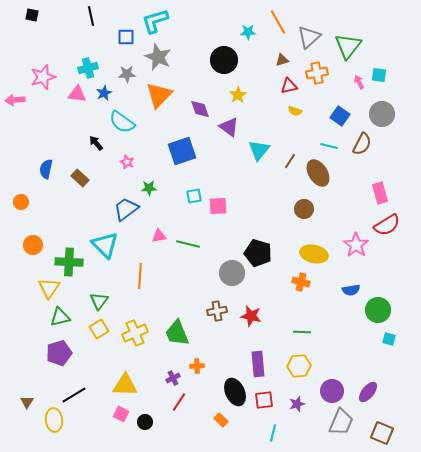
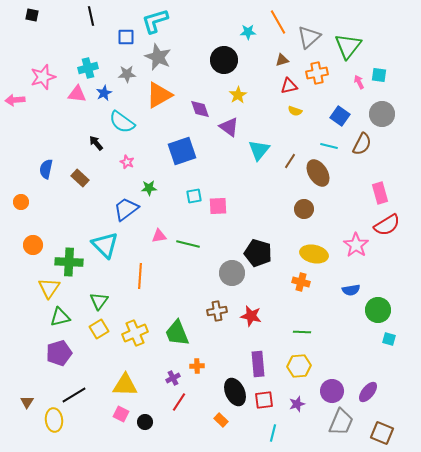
orange triangle at (159, 95): rotated 16 degrees clockwise
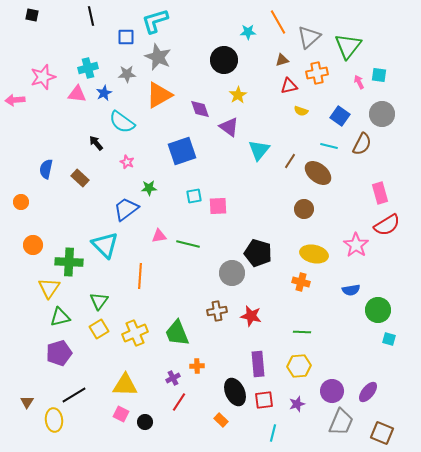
yellow semicircle at (295, 111): moved 6 px right
brown ellipse at (318, 173): rotated 20 degrees counterclockwise
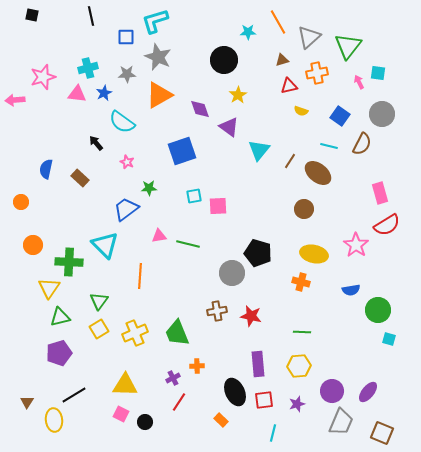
cyan square at (379, 75): moved 1 px left, 2 px up
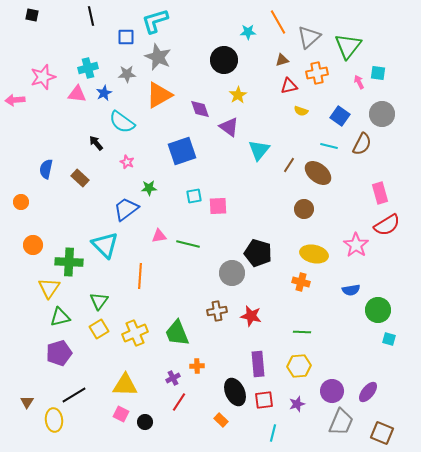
brown line at (290, 161): moved 1 px left, 4 px down
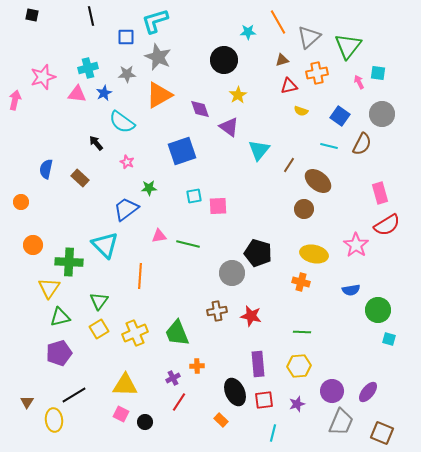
pink arrow at (15, 100): rotated 108 degrees clockwise
brown ellipse at (318, 173): moved 8 px down
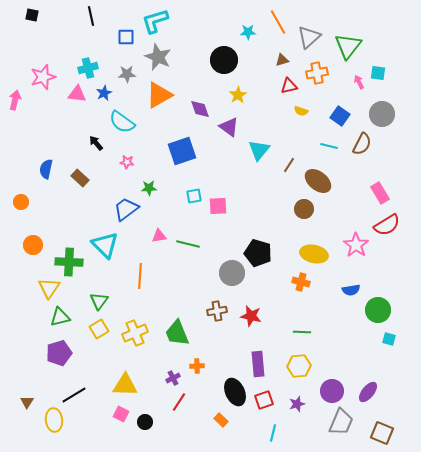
pink star at (127, 162): rotated 16 degrees counterclockwise
pink rectangle at (380, 193): rotated 15 degrees counterclockwise
red square at (264, 400): rotated 12 degrees counterclockwise
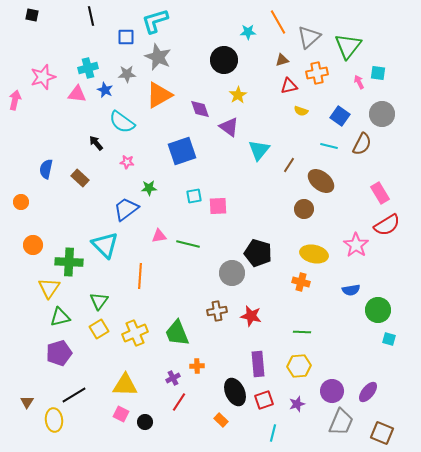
blue star at (104, 93): moved 1 px right, 3 px up; rotated 21 degrees counterclockwise
brown ellipse at (318, 181): moved 3 px right
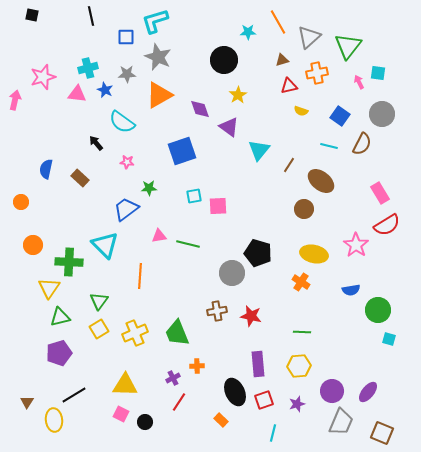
orange cross at (301, 282): rotated 18 degrees clockwise
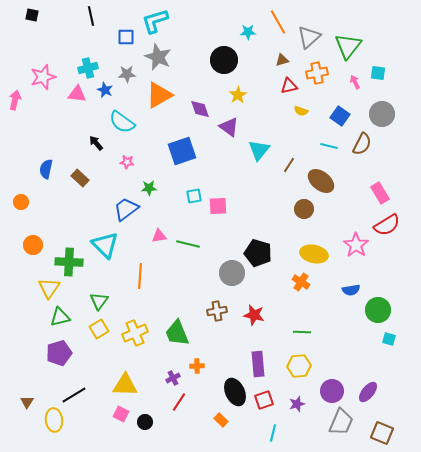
pink arrow at (359, 82): moved 4 px left
red star at (251, 316): moved 3 px right, 1 px up
